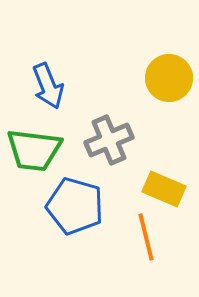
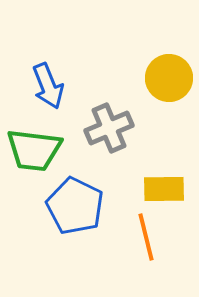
gray cross: moved 12 px up
yellow rectangle: rotated 24 degrees counterclockwise
blue pentagon: rotated 10 degrees clockwise
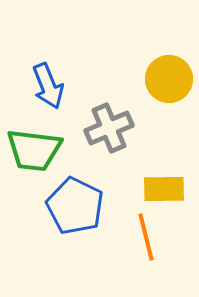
yellow circle: moved 1 px down
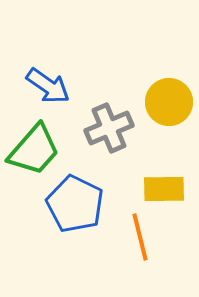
yellow circle: moved 23 px down
blue arrow: rotated 33 degrees counterclockwise
green trapezoid: rotated 56 degrees counterclockwise
blue pentagon: moved 2 px up
orange line: moved 6 px left
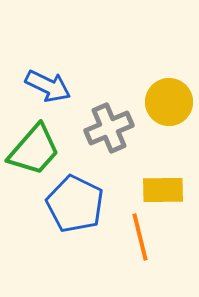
blue arrow: rotated 9 degrees counterclockwise
yellow rectangle: moved 1 px left, 1 px down
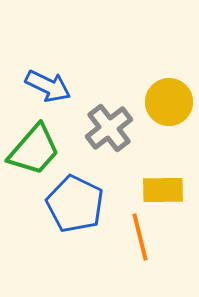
gray cross: rotated 15 degrees counterclockwise
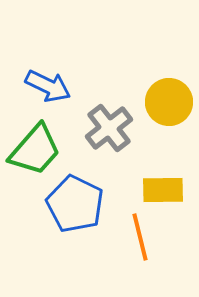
green trapezoid: moved 1 px right
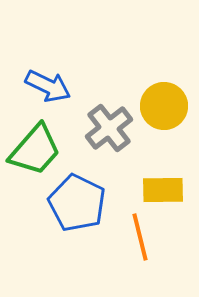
yellow circle: moved 5 px left, 4 px down
blue pentagon: moved 2 px right, 1 px up
